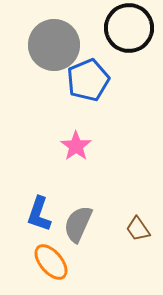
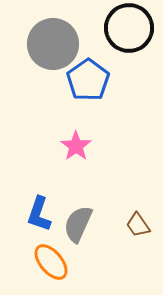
gray circle: moved 1 px left, 1 px up
blue pentagon: rotated 12 degrees counterclockwise
brown trapezoid: moved 4 px up
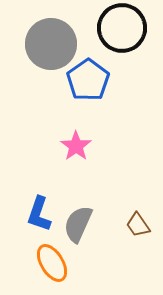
black circle: moved 7 px left
gray circle: moved 2 px left
orange ellipse: moved 1 px right, 1 px down; rotated 9 degrees clockwise
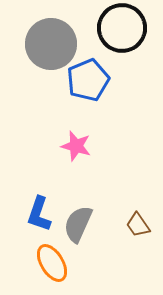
blue pentagon: rotated 12 degrees clockwise
pink star: rotated 20 degrees counterclockwise
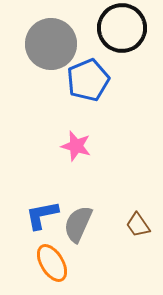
blue L-shape: moved 3 px right, 1 px down; rotated 60 degrees clockwise
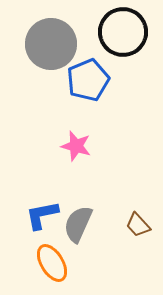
black circle: moved 1 px right, 4 px down
brown trapezoid: rotated 8 degrees counterclockwise
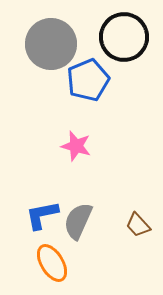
black circle: moved 1 px right, 5 px down
gray semicircle: moved 3 px up
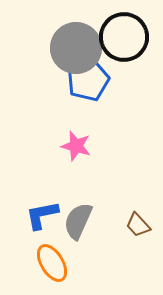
gray circle: moved 25 px right, 4 px down
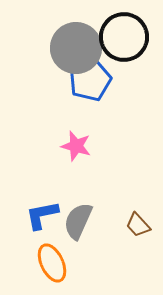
blue pentagon: moved 2 px right
orange ellipse: rotated 6 degrees clockwise
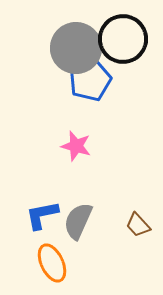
black circle: moved 1 px left, 2 px down
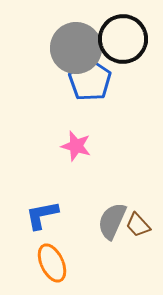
blue pentagon: rotated 15 degrees counterclockwise
gray semicircle: moved 34 px right
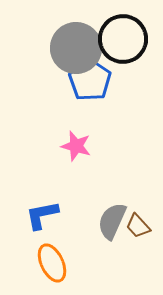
brown trapezoid: moved 1 px down
